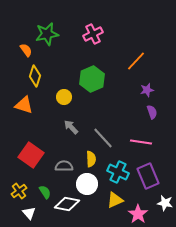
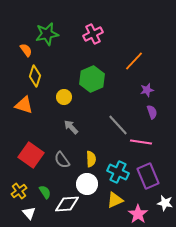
orange line: moved 2 px left
gray line: moved 15 px right, 13 px up
gray semicircle: moved 2 px left, 6 px up; rotated 126 degrees counterclockwise
white diamond: rotated 15 degrees counterclockwise
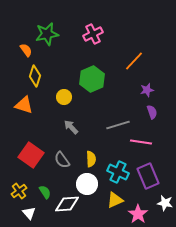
gray line: rotated 65 degrees counterclockwise
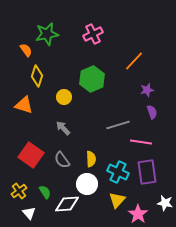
yellow diamond: moved 2 px right
gray arrow: moved 8 px left, 1 px down
purple rectangle: moved 1 px left, 4 px up; rotated 15 degrees clockwise
yellow triangle: moved 2 px right; rotated 24 degrees counterclockwise
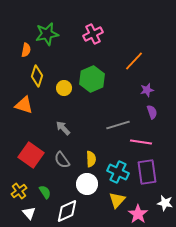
orange semicircle: rotated 48 degrees clockwise
yellow circle: moved 9 px up
white diamond: moved 7 px down; rotated 20 degrees counterclockwise
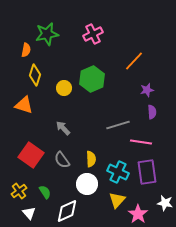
yellow diamond: moved 2 px left, 1 px up
purple semicircle: rotated 16 degrees clockwise
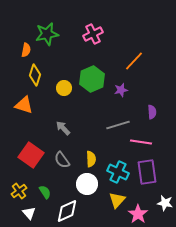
purple star: moved 26 px left
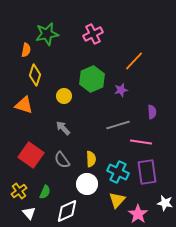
yellow circle: moved 8 px down
green semicircle: rotated 56 degrees clockwise
